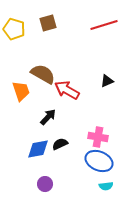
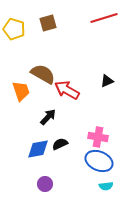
red line: moved 7 px up
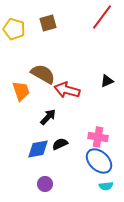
red line: moved 2 px left, 1 px up; rotated 36 degrees counterclockwise
red arrow: rotated 15 degrees counterclockwise
blue ellipse: rotated 20 degrees clockwise
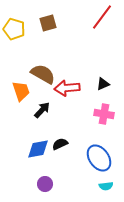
black triangle: moved 4 px left, 3 px down
red arrow: moved 2 px up; rotated 20 degrees counterclockwise
black arrow: moved 6 px left, 7 px up
pink cross: moved 6 px right, 23 px up
blue ellipse: moved 3 px up; rotated 12 degrees clockwise
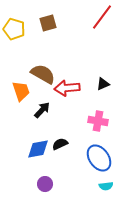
pink cross: moved 6 px left, 7 px down
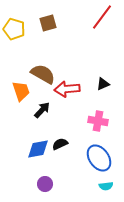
red arrow: moved 1 px down
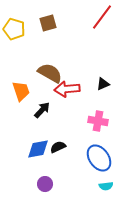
brown semicircle: moved 7 px right, 1 px up
black semicircle: moved 2 px left, 3 px down
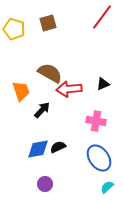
red arrow: moved 2 px right
pink cross: moved 2 px left
cyan semicircle: moved 1 px right, 1 px down; rotated 144 degrees clockwise
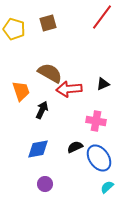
black arrow: rotated 18 degrees counterclockwise
black semicircle: moved 17 px right
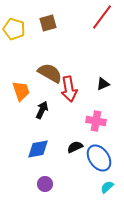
red arrow: rotated 95 degrees counterclockwise
